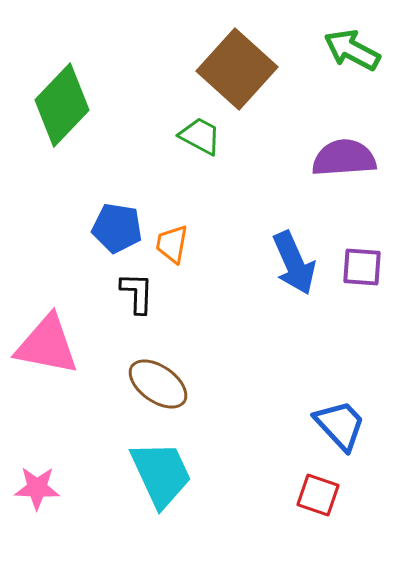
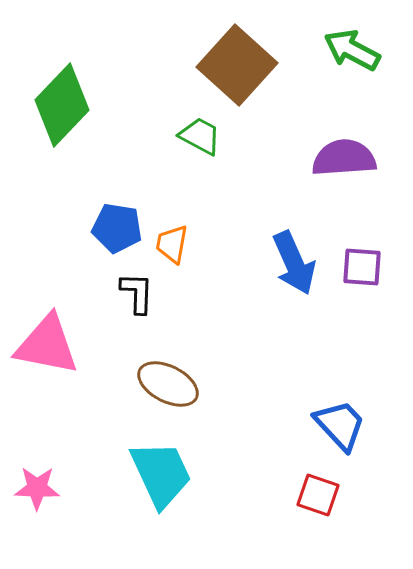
brown square: moved 4 px up
brown ellipse: moved 10 px right; rotated 8 degrees counterclockwise
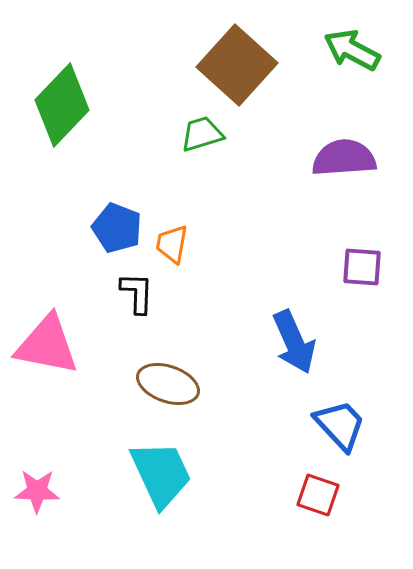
green trapezoid: moved 2 px right, 2 px up; rotated 45 degrees counterclockwise
blue pentagon: rotated 12 degrees clockwise
blue arrow: moved 79 px down
brown ellipse: rotated 8 degrees counterclockwise
pink star: moved 3 px down
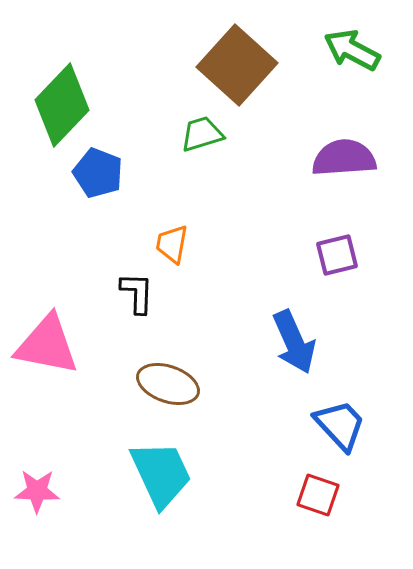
blue pentagon: moved 19 px left, 55 px up
purple square: moved 25 px left, 12 px up; rotated 18 degrees counterclockwise
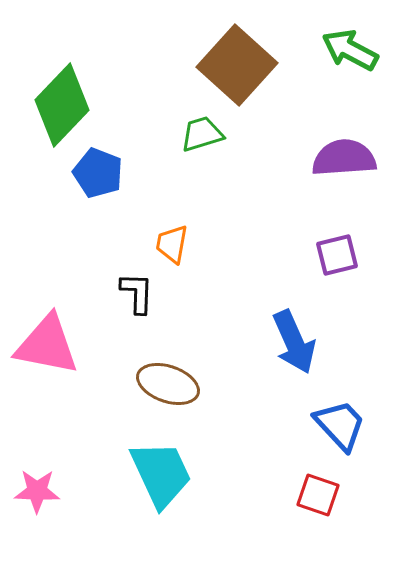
green arrow: moved 2 px left
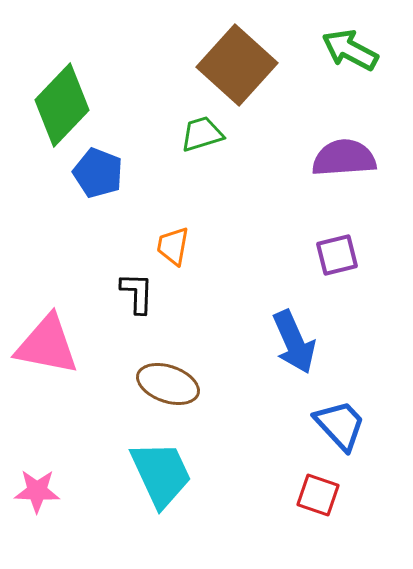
orange trapezoid: moved 1 px right, 2 px down
